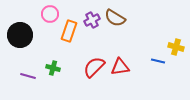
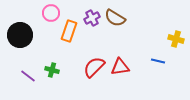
pink circle: moved 1 px right, 1 px up
purple cross: moved 2 px up
yellow cross: moved 8 px up
green cross: moved 1 px left, 2 px down
purple line: rotated 21 degrees clockwise
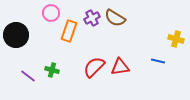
black circle: moved 4 px left
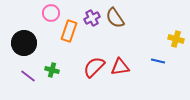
brown semicircle: rotated 25 degrees clockwise
black circle: moved 8 px right, 8 px down
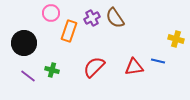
red triangle: moved 14 px right
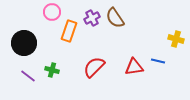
pink circle: moved 1 px right, 1 px up
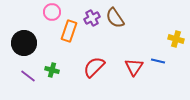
red triangle: rotated 48 degrees counterclockwise
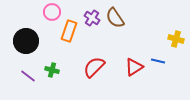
purple cross: rotated 28 degrees counterclockwise
black circle: moved 2 px right, 2 px up
red triangle: rotated 24 degrees clockwise
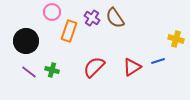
blue line: rotated 32 degrees counterclockwise
red triangle: moved 2 px left
purple line: moved 1 px right, 4 px up
